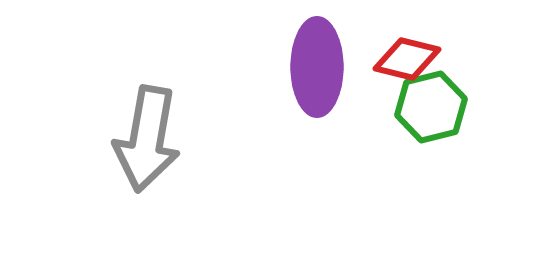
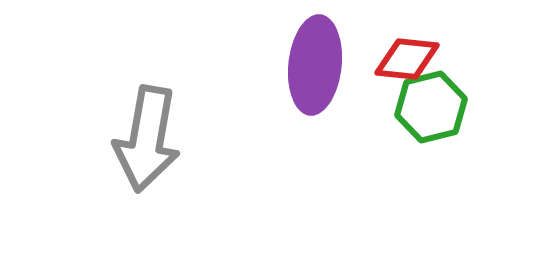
red diamond: rotated 8 degrees counterclockwise
purple ellipse: moved 2 px left, 2 px up; rotated 6 degrees clockwise
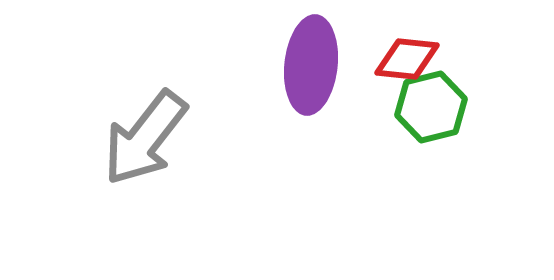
purple ellipse: moved 4 px left
gray arrow: moved 2 px left, 1 px up; rotated 28 degrees clockwise
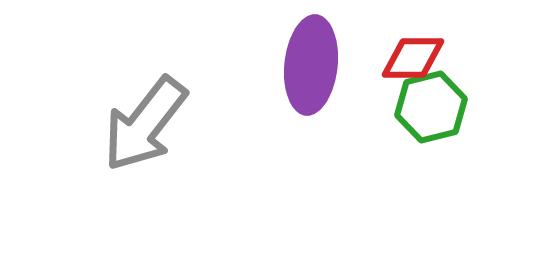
red diamond: moved 6 px right, 1 px up; rotated 6 degrees counterclockwise
gray arrow: moved 14 px up
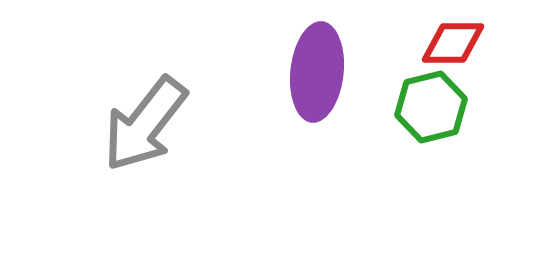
red diamond: moved 40 px right, 15 px up
purple ellipse: moved 6 px right, 7 px down
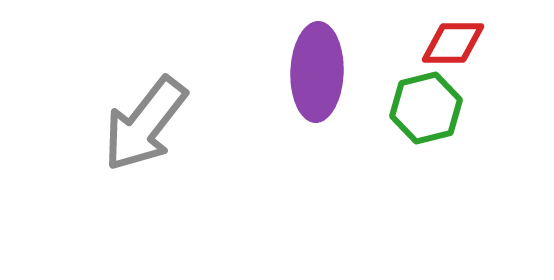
purple ellipse: rotated 4 degrees counterclockwise
green hexagon: moved 5 px left, 1 px down
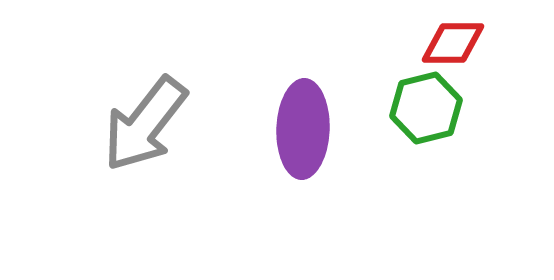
purple ellipse: moved 14 px left, 57 px down
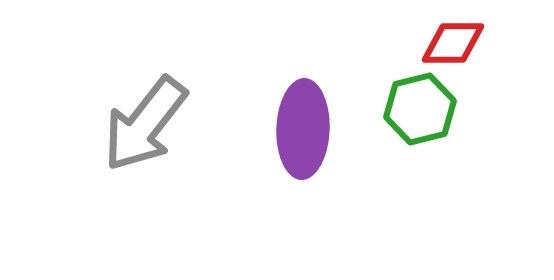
green hexagon: moved 6 px left, 1 px down
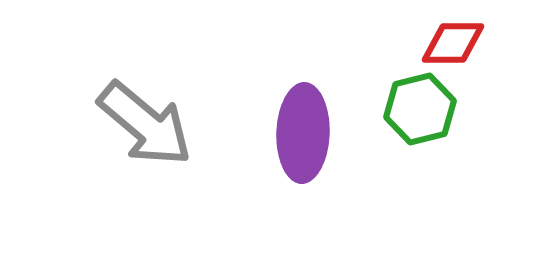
gray arrow: rotated 88 degrees counterclockwise
purple ellipse: moved 4 px down
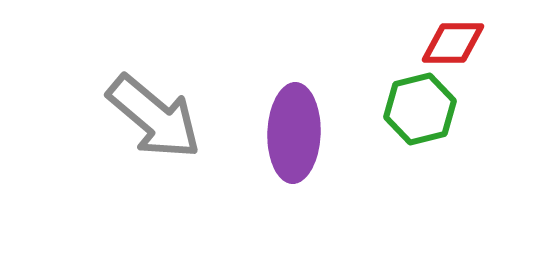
gray arrow: moved 9 px right, 7 px up
purple ellipse: moved 9 px left
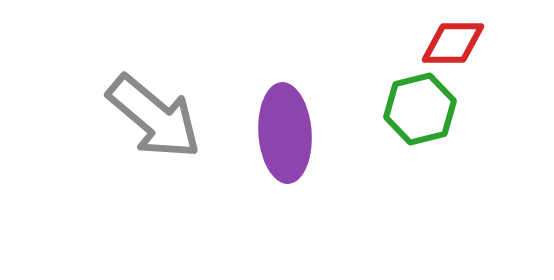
purple ellipse: moved 9 px left; rotated 6 degrees counterclockwise
